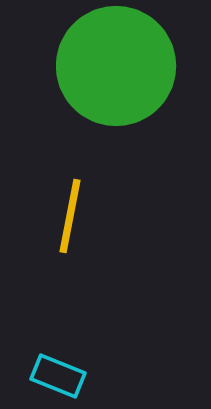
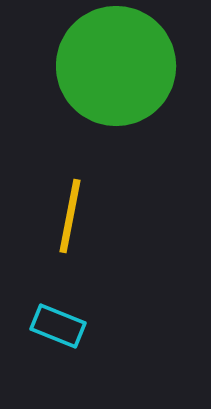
cyan rectangle: moved 50 px up
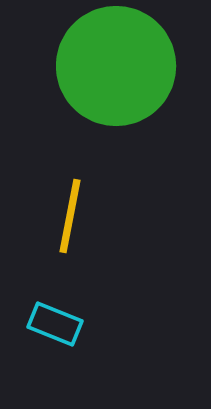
cyan rectangle: moved 3 px left, 2 px up
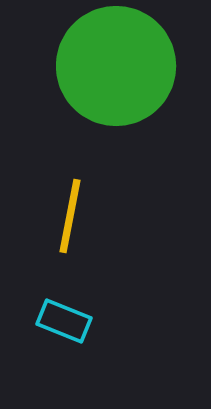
cyan rectangle: moved 9 px right, 3 px up
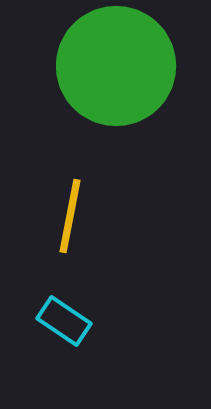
cyan rectangle: rotated 12 degrees clockwise
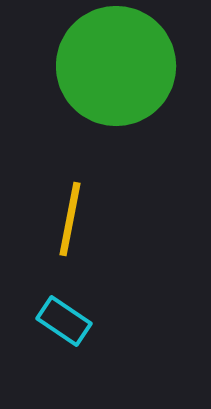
yellow line: moved 3 px down
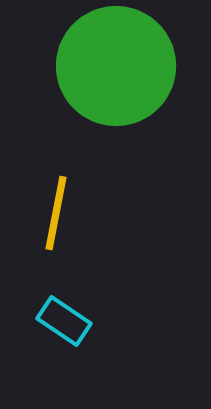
yellow line: moved 14 px left, 6 px up
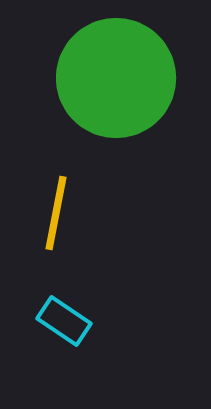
green circle: moved 12 px down
